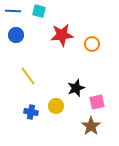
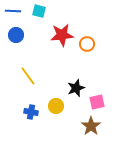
orange circle: moved 5 px left
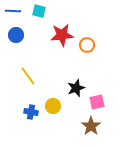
orange circle: moved 1 px down
yellow circle: moved 3 px left
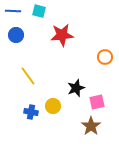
orange circle: moved 18 px right, 12 px down
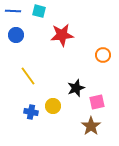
orange circle: moved 2 px left, 2 px up
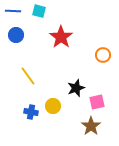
red star: moved 1 px left, 2 px down; rotated 30 degrees counterclockwise
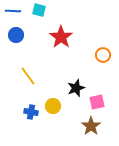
cyan square: moved 1 px up
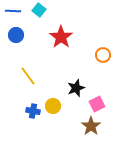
cyan square: rotated 24 degrees clockwise
pink square: moved 2 px down; rotated 14 degrees counterclockwise
blue cross: moved 2 px right, 1 px up
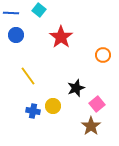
blue line: moved 2 px left, 2 px down
pink square: rotated 14 degrees counterclockwise
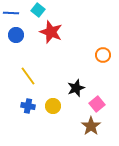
cyan square: moved 1 px left
red star: moved 10 px left, 5 px up; rotated 15 degrees counterclockwise
blue cross: moved 5 px left, 5 px up
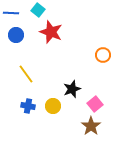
yellow line: moved 2 px left, 2 px up
black star: moved 4 px left, 1 px down
pink square: moved 2 px left
